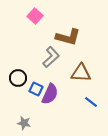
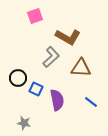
pink square: rotated 28 degrees clockwise
brown L-shape: rotated 15 degrees clockwise
brown triangle: moved 5 px up
purple semicircle: moved 7 px right, 6 px down; rotated 35 degrees counterclockwise
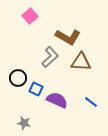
pink square: moved 5 px left; rotated 21 degrees counterclockwise
gray L-shape: moved 1 px left
brown triangle: moved 6 px up
purple semicircle: rotated 55 degrees counterclockwise
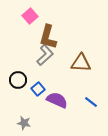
brown L-shape: moved 20 px left; rotated 75 degrees clockwise
gray L-shape: moved 5 px left, 2 px up
brown triangle: moved 1 px down
black circle: moved 2 px down
blue square: moved 2 px right; rotated 24 degrees clockwise
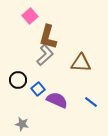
gray star: moved 2 px left, 1 px down
